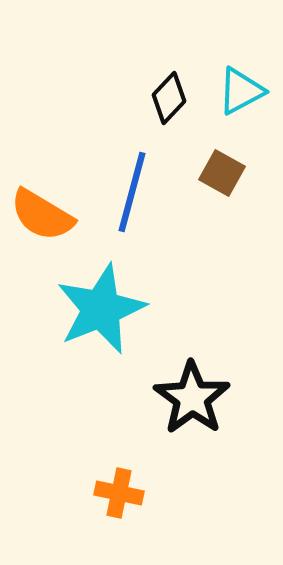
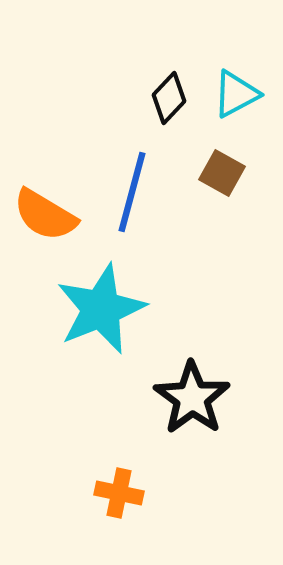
cyan triangle: moved 5 px left, 3 px down
orange semicircle: moved 3 px right
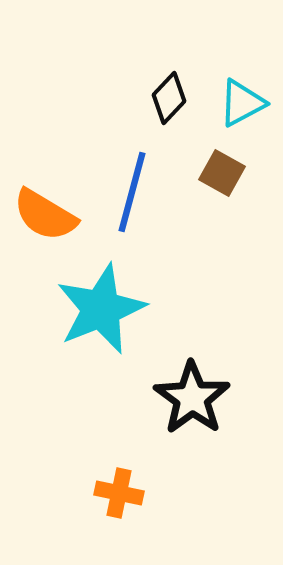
cyan triangle: moved 6 px right, 9 px down
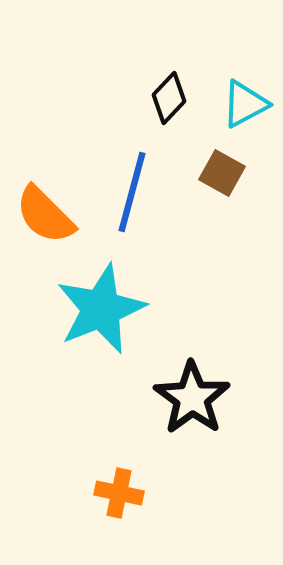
cyan triangle: moved 3 px right, 1 px down
orange semicircle: rotated 14 degrees clockwise
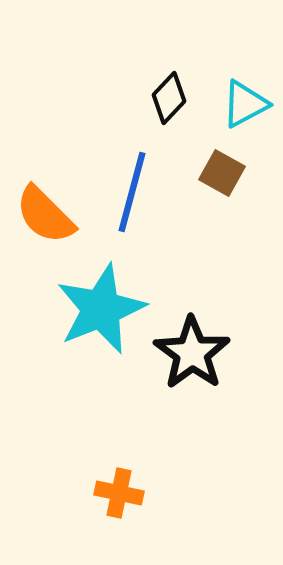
black star: moved 45 px up
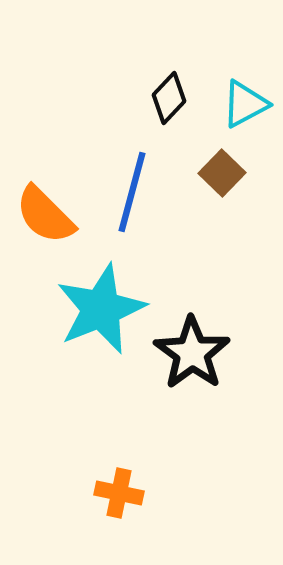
brown square: rotated 15 degrees clockwise
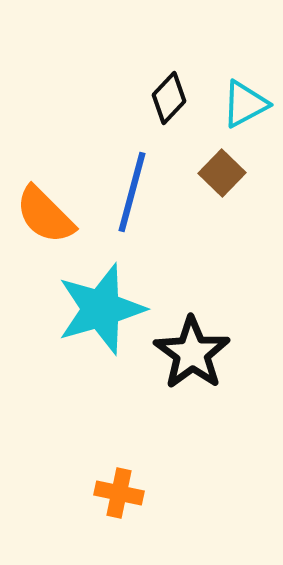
cyan star: rotated 6 degrees clockwise
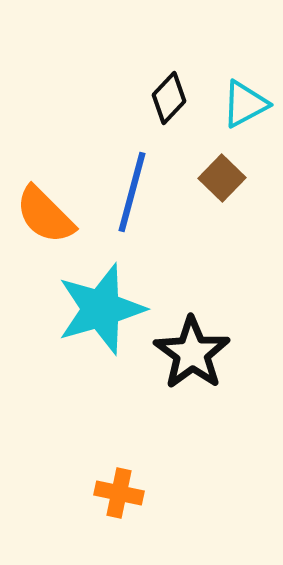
brown square: moved 5 px down
